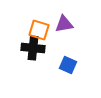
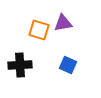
purple triangle: moved 1 px left, 1 px up
black cross: moved 13 px left, 17 px down; rotated 10 degrees counterclockwise
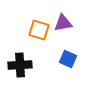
blue square: moved 6 px up
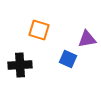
purple triangle: moved 24 px right, 16 px down
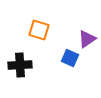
purple triangle: rotated 24 degrees counterclockwise
blue square: moved 2 px right, 1 px up
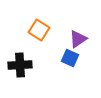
orange square: rotated 15 degrees clockwise
purple triangle: moved 9 px left
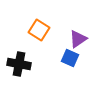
black cross: moved 1 px left, 1 px up; rotated 15 degrees clockwise
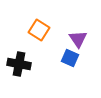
purple triangle: rotated 30 degrees counterclockwise
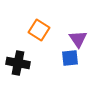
blue square: rotated 30 degrees counterclockwise
black cross: moved 1 px left, 1 px up
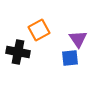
orange square: rotated 30 degrees clockwise
black cross: moved 11 px up
